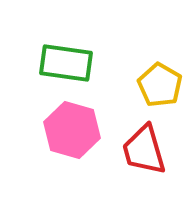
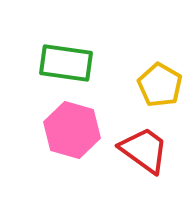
red trapezoid: rotated 142 degrees clockwise
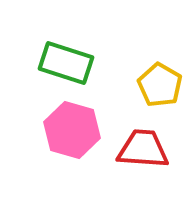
green rectangle: rotated 10 degrees clockwise
red trapezoid: moved 1 px left, 1 px up; rotated 32 degrees counterclockwise
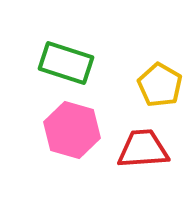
red trapezoid: rotated 8 degrees counterclockwise
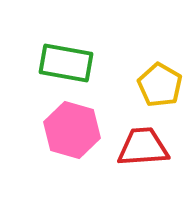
green rectangle: rotated 8 degrees counterclockwise
red trapezoid: moved 2 px up
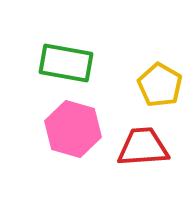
pink hexagon: moved 1 px right, 1 px up
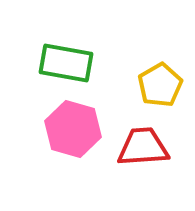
yellow pentagon: rotated 12 degrees clockwise
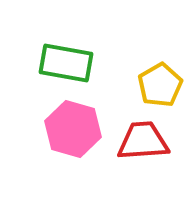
red trapezoid: moved 6 px up
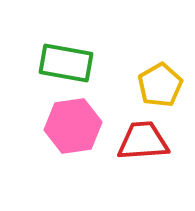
pink hexagon: moved 3 px up; rotated 24 degrees counterclockwise
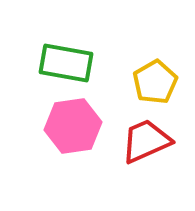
yellow pentagon: moved 5 px left, 3 px up
red trapezoid: moved 3 px right; rotated 20 degrees counterclockwise
